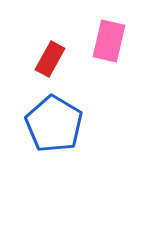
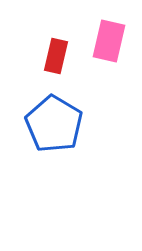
red rectangle: moved 6 px right, 3 px up; rotated 16 degrees counterclockwise
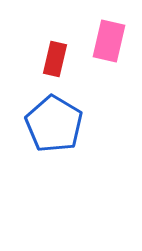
red rectangle: moved 1 px left, 3 px down
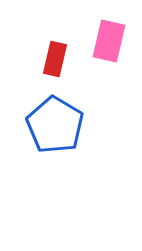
blue pentagon: moved 1 px right, 1 px down
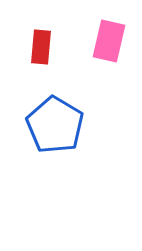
red rectangle: moved 14 px left, 12 px up; rotated 8 degrees counterclockwise
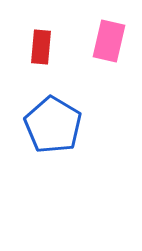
blue pentagon: moved 2 px left
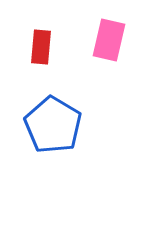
pink rectangle: moved 1 px up
